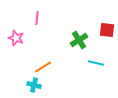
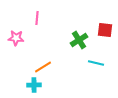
red square: moved 2 px left
pink star: rotated 14 degrees counterclockwise
cyan cross: rotated 16 degrees counterclockwise
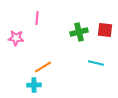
green cross: moved 8 px up; rotated 18 degrees clockwise
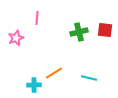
pink star: rotated 28 degrees counterclockwise
cyan line: moved 7 px left, 15 px down
orange line: moved 11 px right, 6 px down
